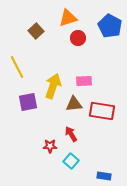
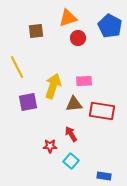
brown square: rotated 35 degrees clockwise
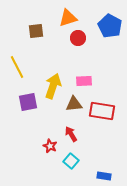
red star: rotated 24 degrees clockwise
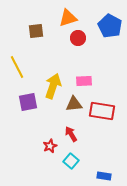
red star: rotated 24 degrees clockwise
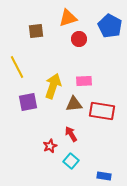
red circle: moved 1 px right, 1 px down
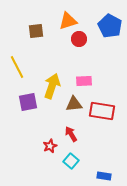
orange triangle: moved 3 px down
yellow arrow: moved 1 px left
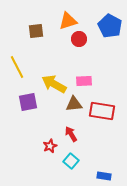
yellow arrow: moved 2 px right, 2 px up; rotated 80 degrees counterclockwise
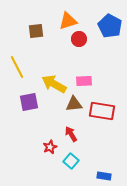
purple square: moved 1 px right
red star: moved 1 px down
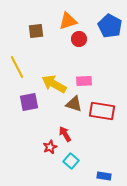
brown triangle: rotated 24 degrees clockwise
red arrow: moved 6 px left
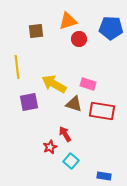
blue pentagon: moved 1 px right, 2 px down; rotated 25 degrees counterclockwise
yellow line: rotated 20 degrees clockwise
pink rectangle: moved 4 px right, 3 px down; rotated 21 degrees clockwise
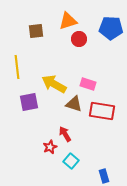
blue rectangle: rotated 64 degrees clockwise
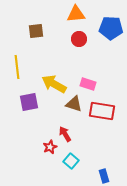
orange triangle: moved 8 px right, 7 px up; rotated 12 degrees clockwise
